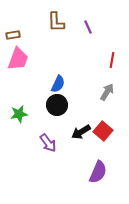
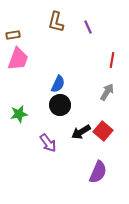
brown L-shape: rotated 15 degrees clockwise
black circle: moved 3 px right
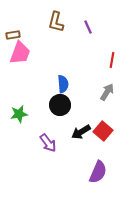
pink trapezoid: moved 2 px right, 6 px up
blue semicircle: moved 5 px right; rotated 30 degrees counterclockwise
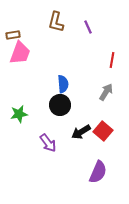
gray arrow: moved 1 px left
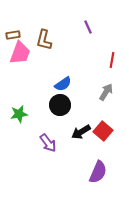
brown L-shape: moved 12 px left, 18 px down
blue semicircle: rotated 60 degrees clockwise
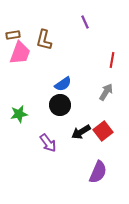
purple line: moved 3 px left, 5 px up
red square: rotated 12 degrees clockwise
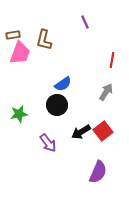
black circle: moved 3 px left
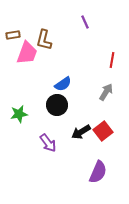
pink trapezoid: moved 7 px right
